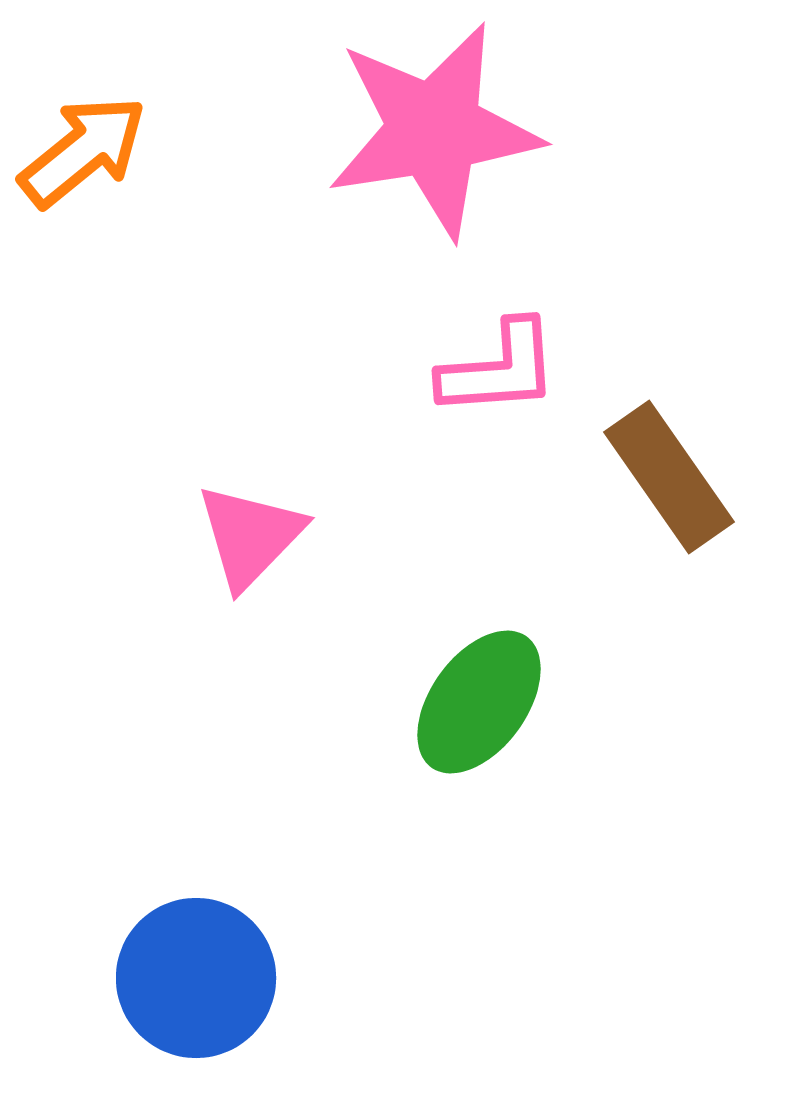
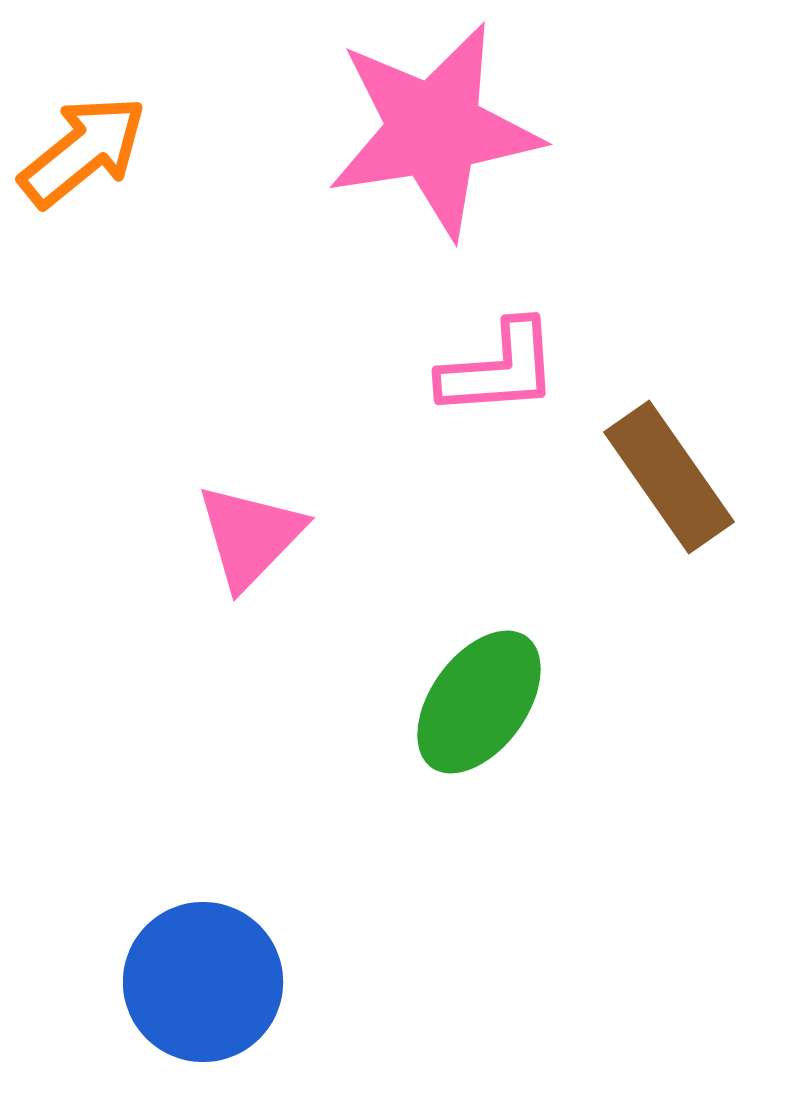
blue circle: moved 7 px right, 4 px down
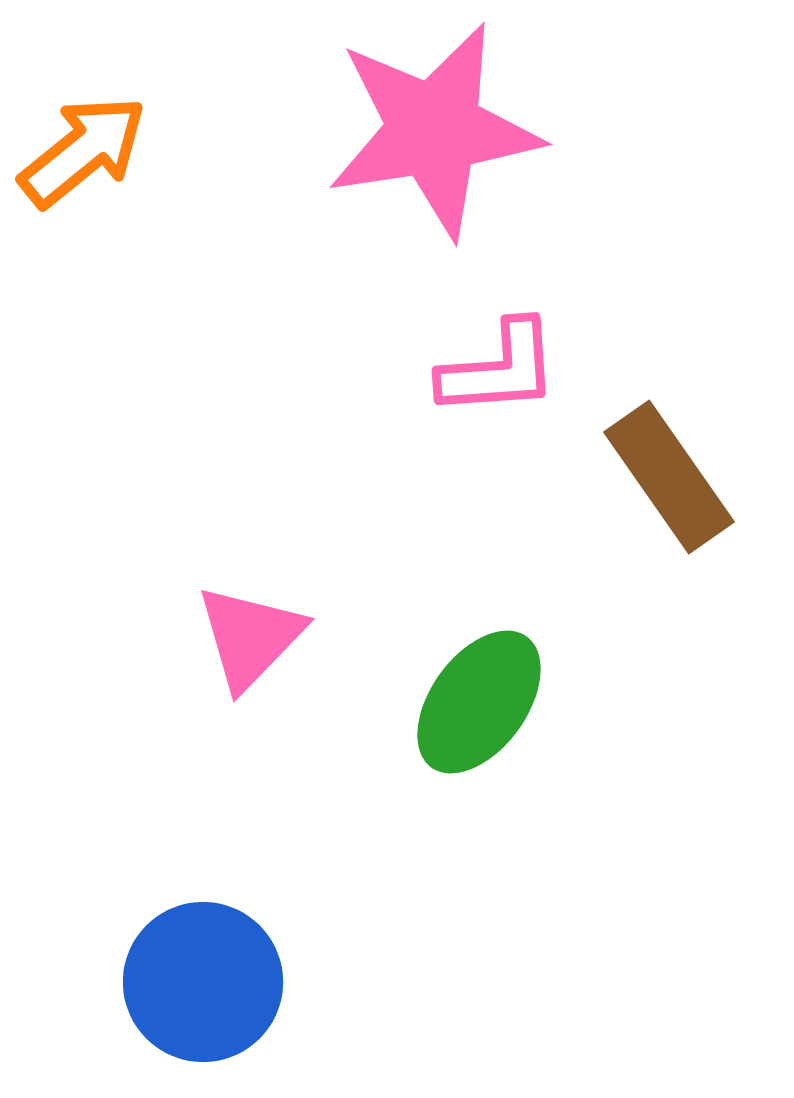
pink triangle: moved 101 px down
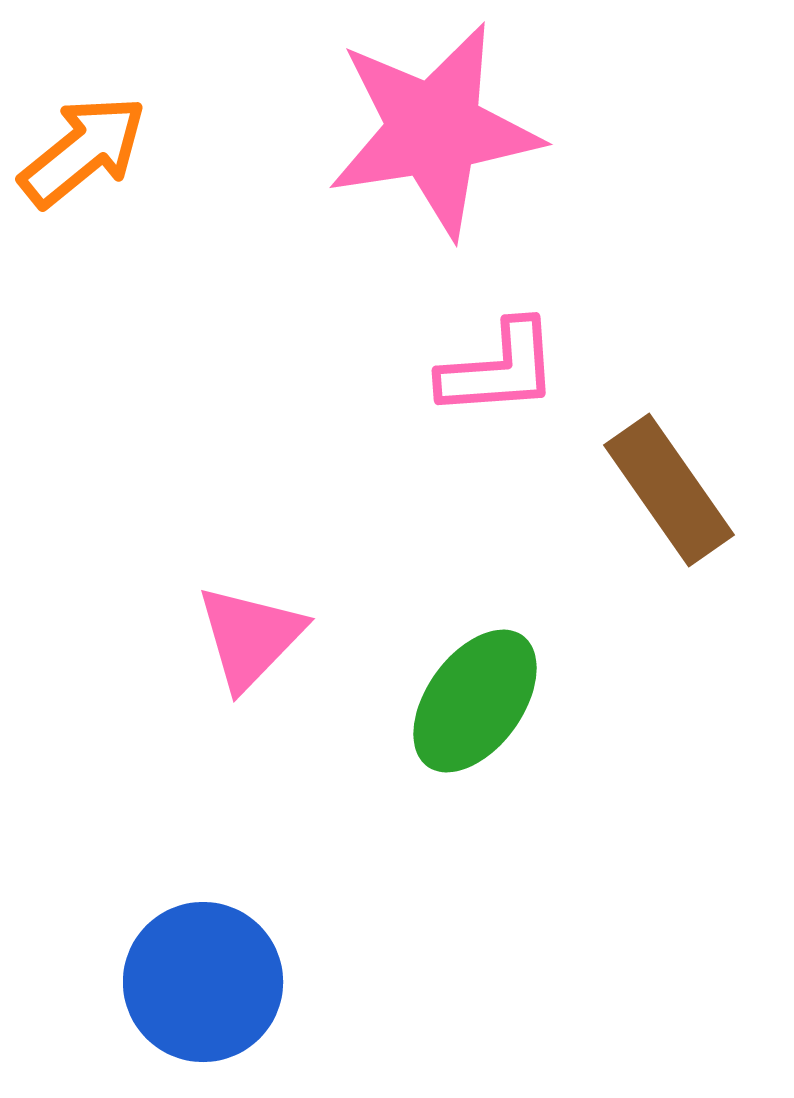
brown rectangle: moved 13 px down
green ellipse: moved 4 px left, 1 px up
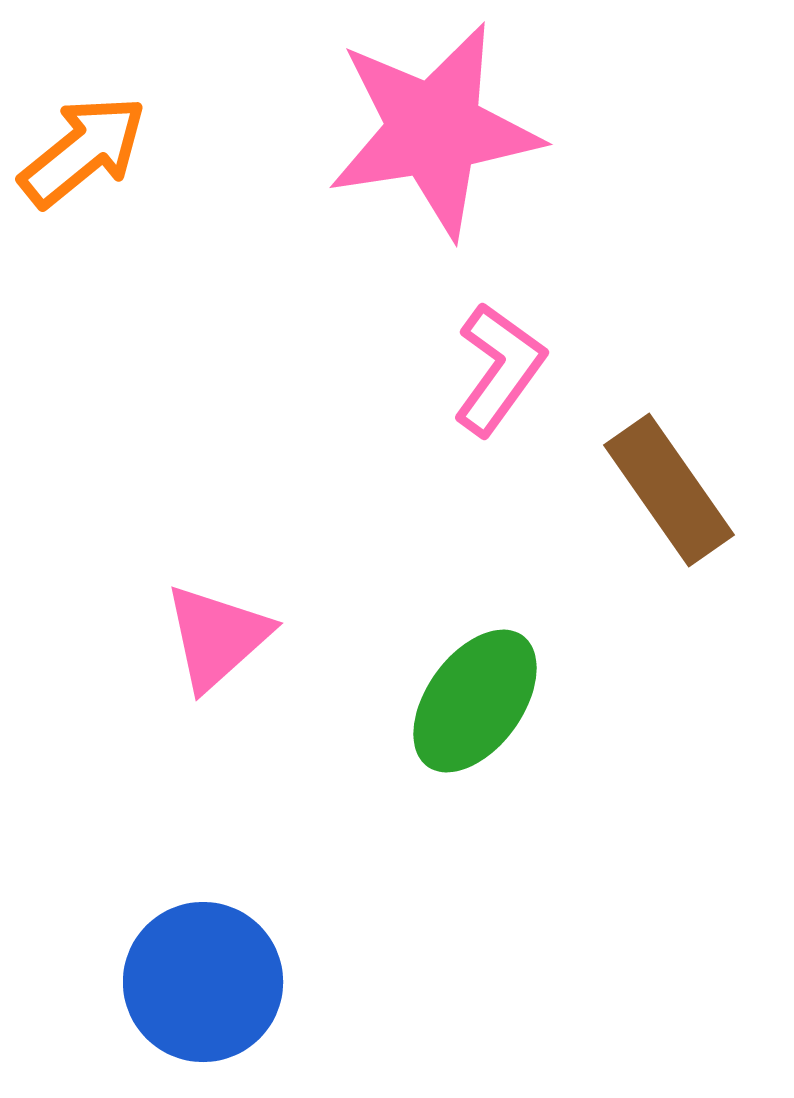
pink L-shape: rotated 50 degrees counterclockwise
pink triangle: moved 33 px left; rotated 4 degrees clockwise
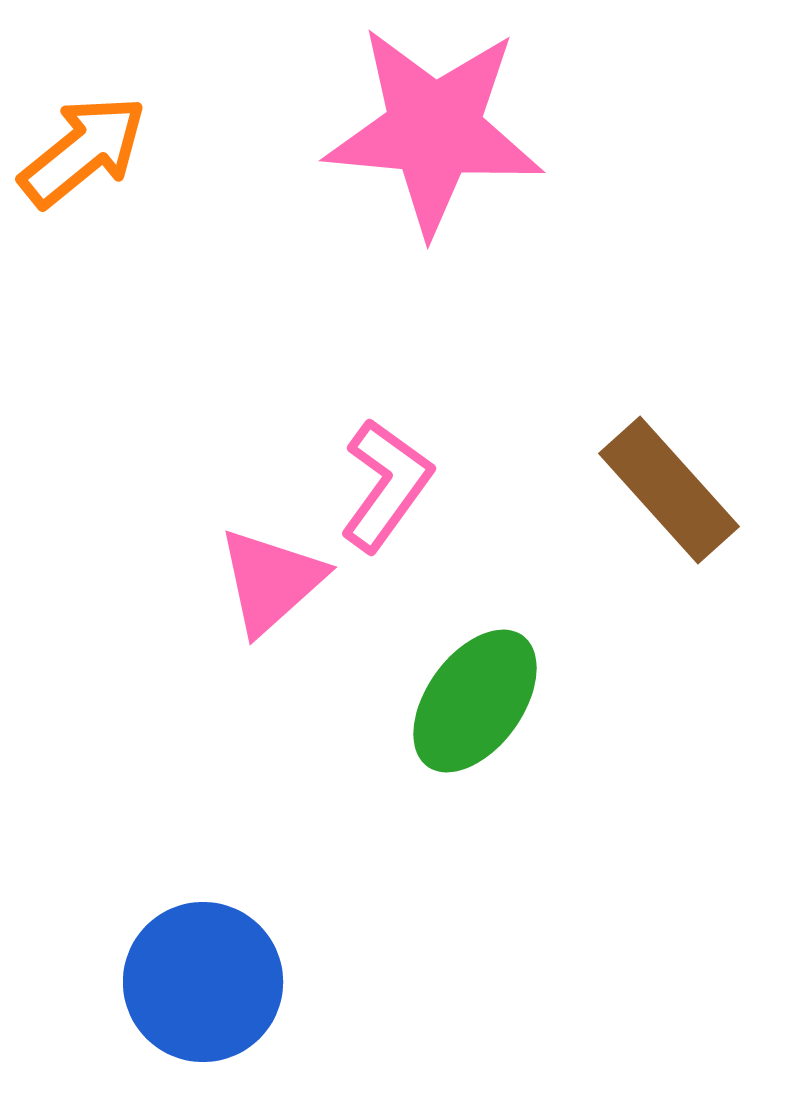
pink star: rotated 14 degrees clockwise
pink L-shape: moved 113 px left, 116 px down
brown rectangle: rotated 7 degrees counterclockwise
pink triangle: moved 54 px right, 56 px up
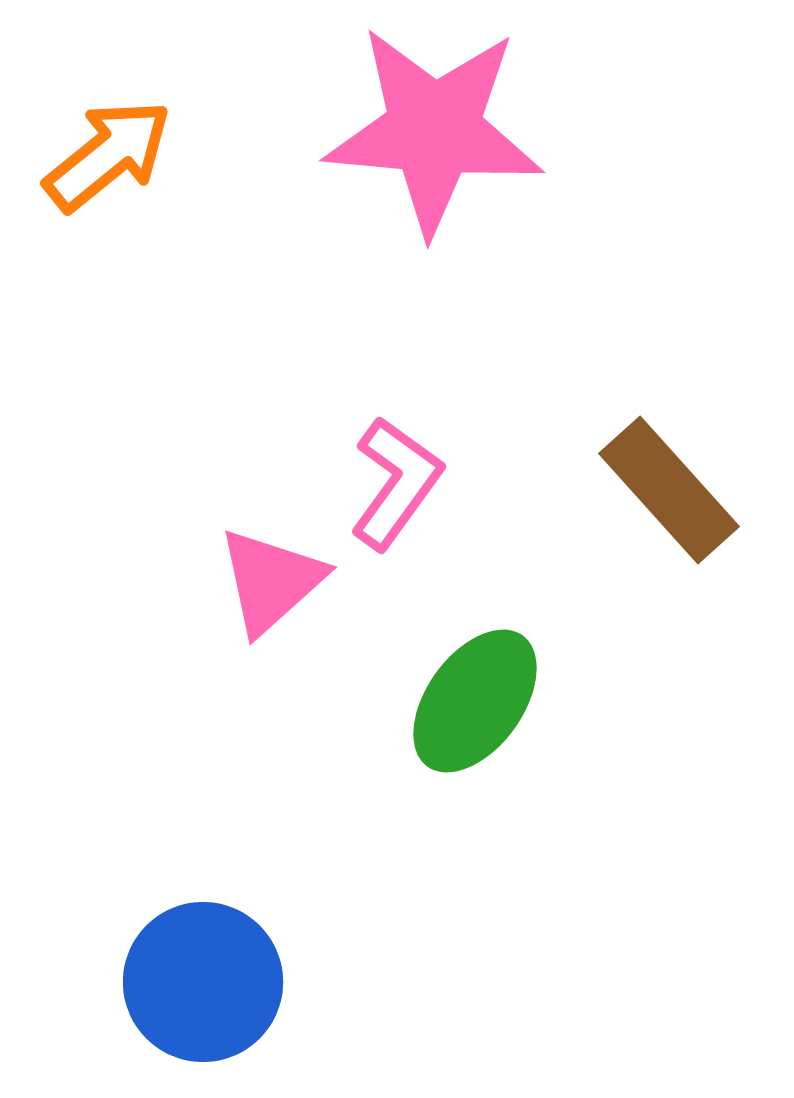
orange arrow: moved 25 px right, 4 px down
pink L-shape: moved 10 px right, 2 px up
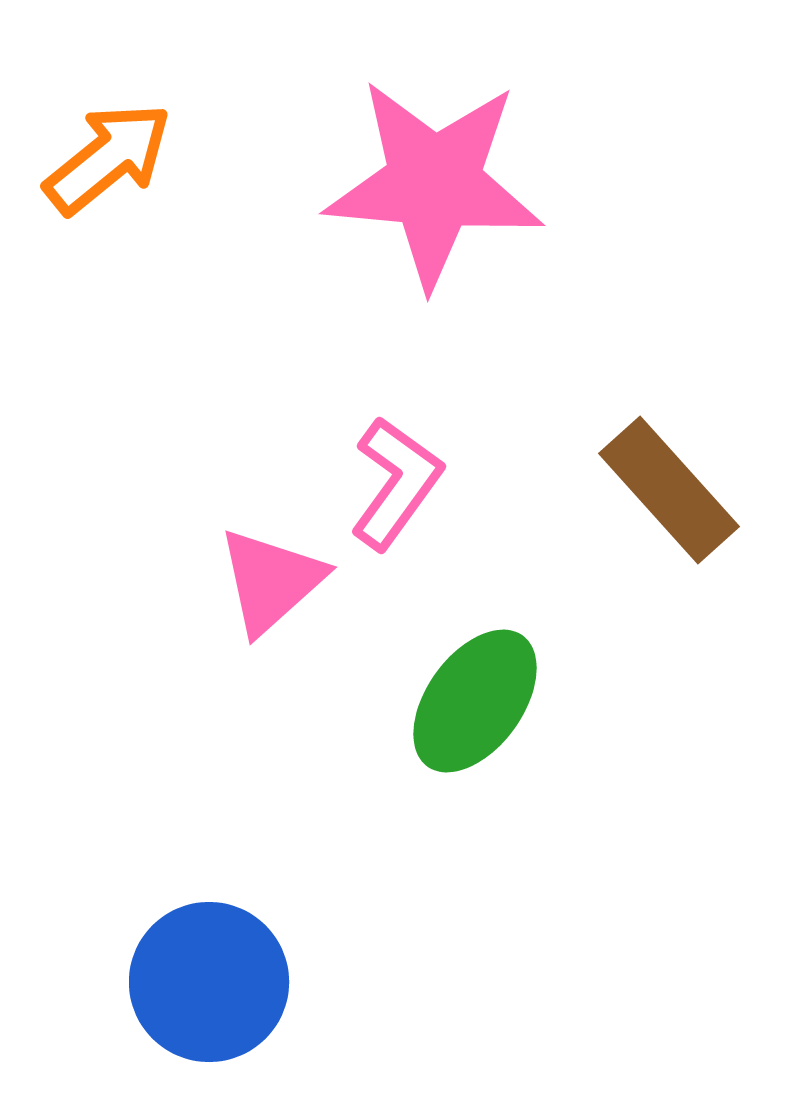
pink star: moved 53 px down
orange arrow: moved 3 px down
blue circle: moved 6 px right
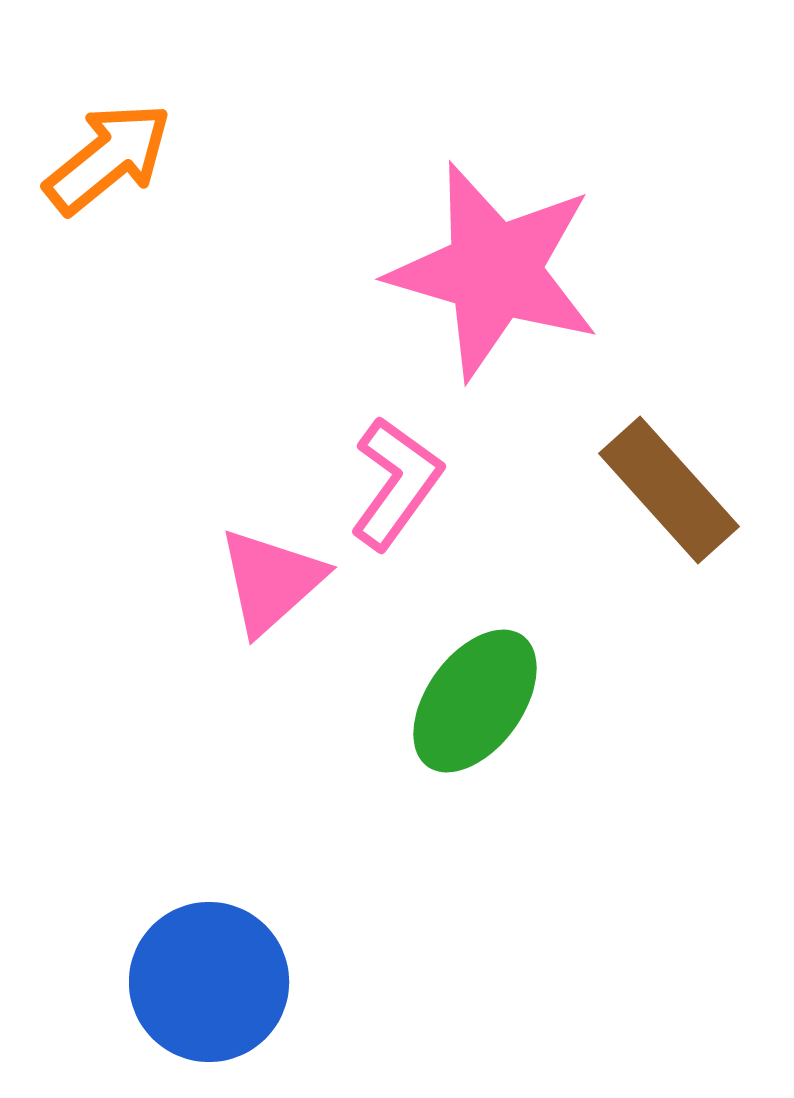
pink star: moved 60 px right, 88 px down; rotated 11 degrees clockwise
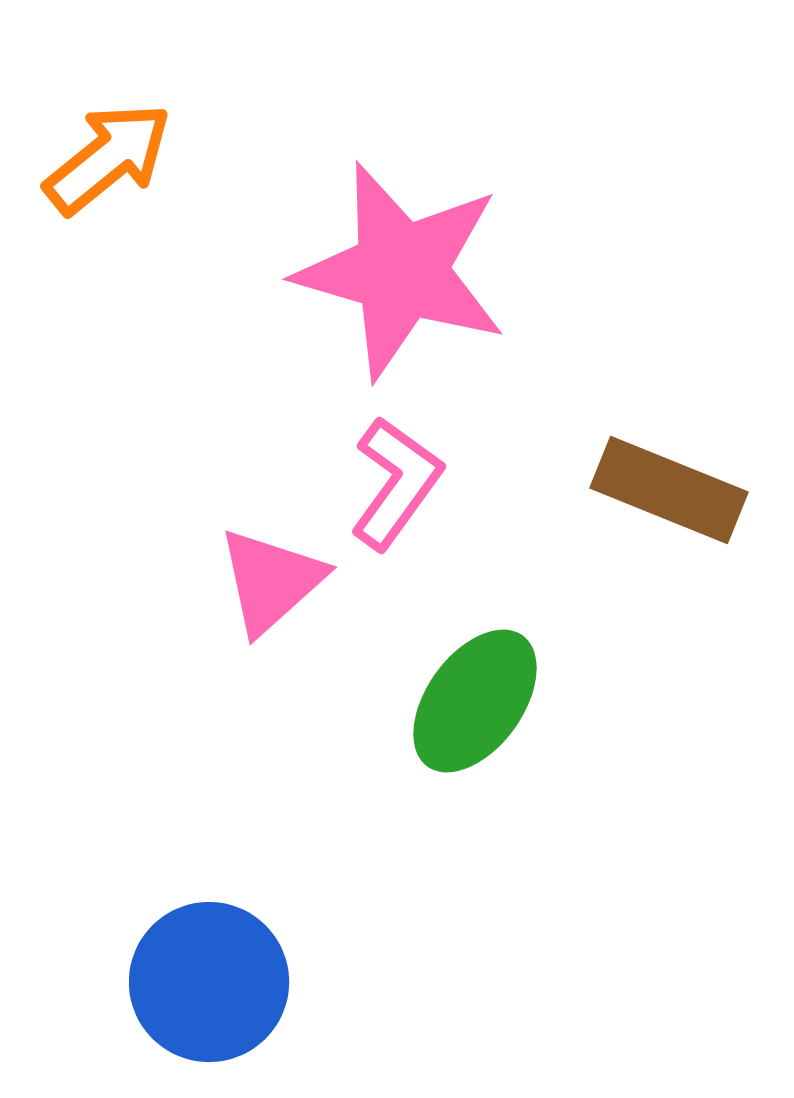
pink star: moved 93 px left
brown rectangle: rotated 26 degrees counterclockwise
